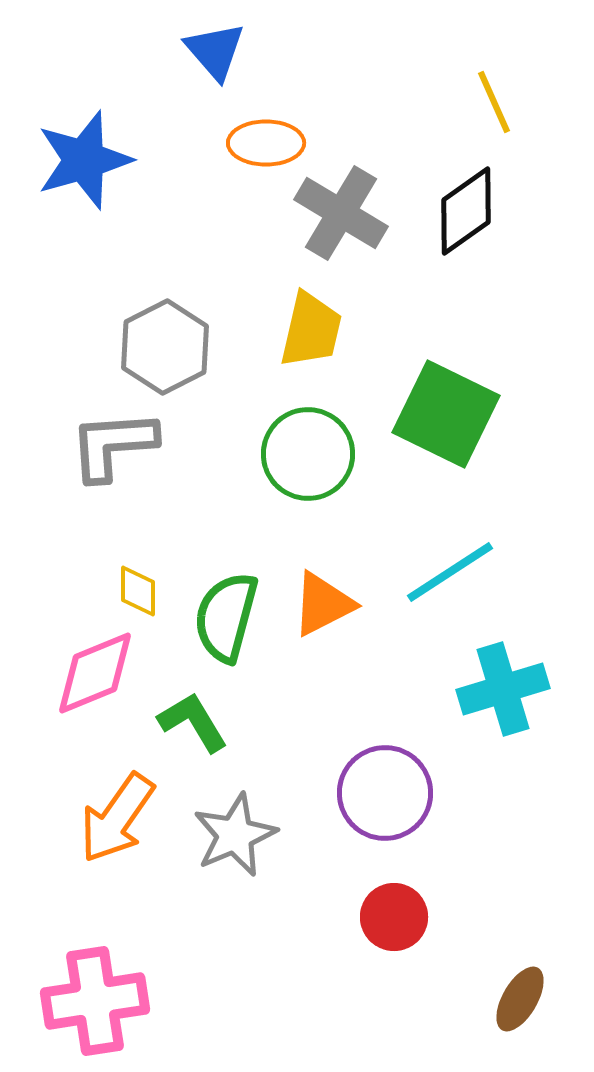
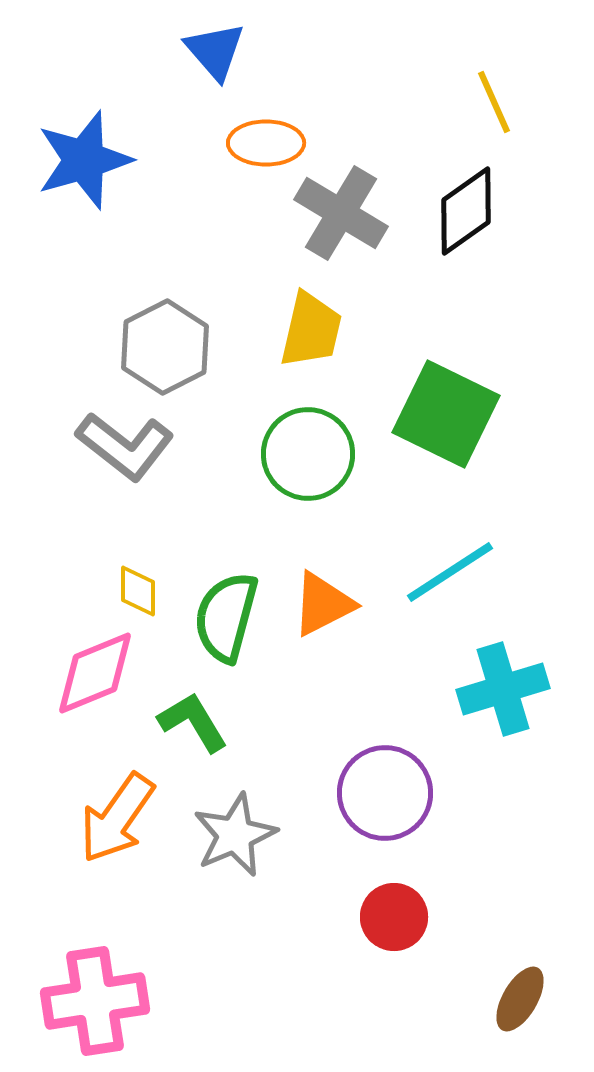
gray L-shape: moved 12 px right, 1 px down; rotated 138 degrees counterclockwise
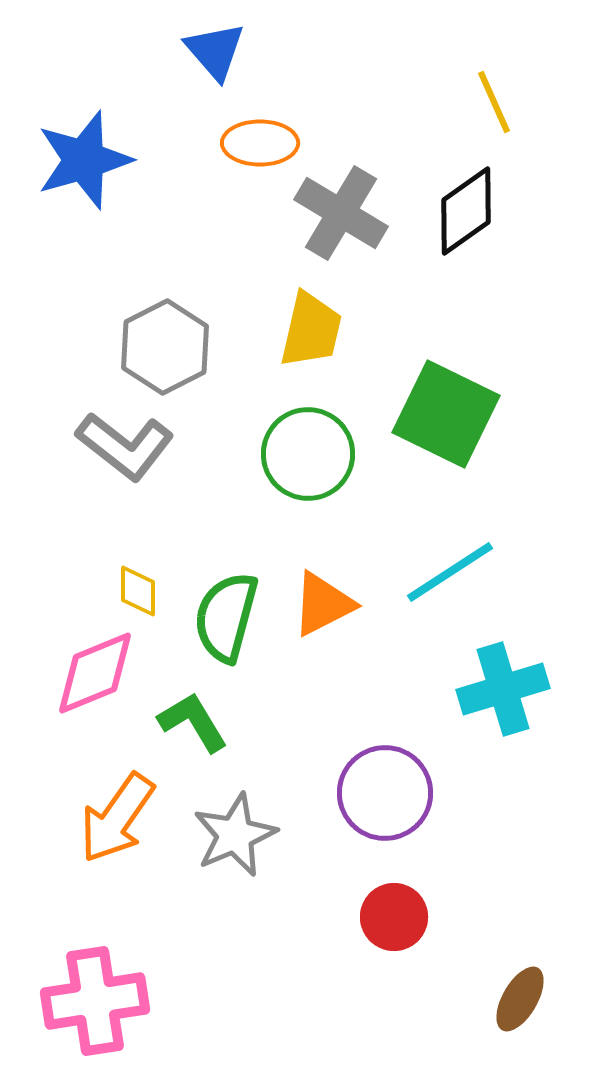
orange ellipse: moved 6 px left
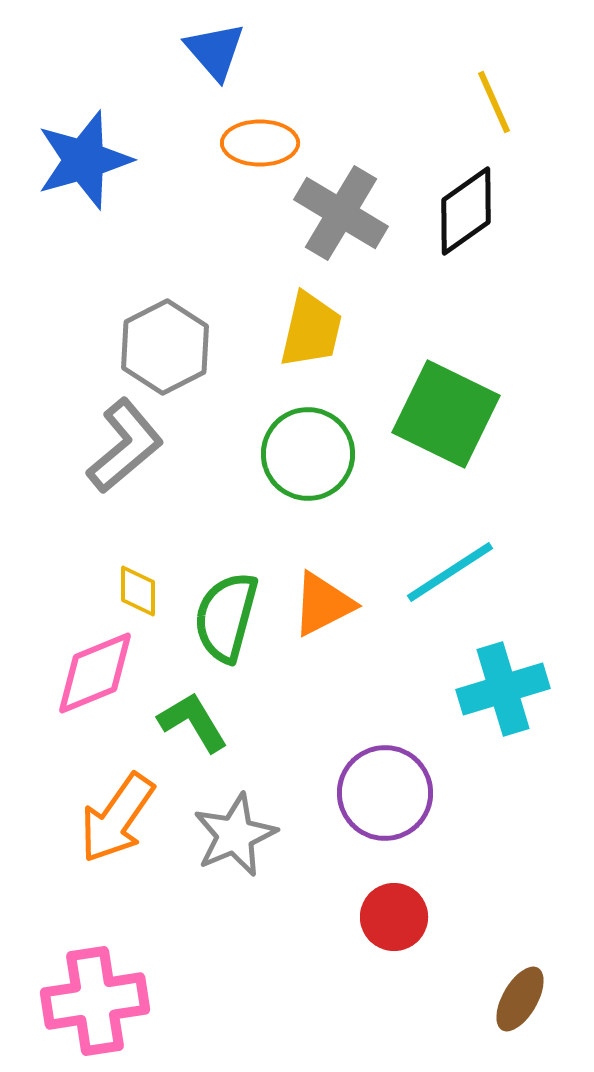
gray L-shape: rotated 78 degrees counterclockwise
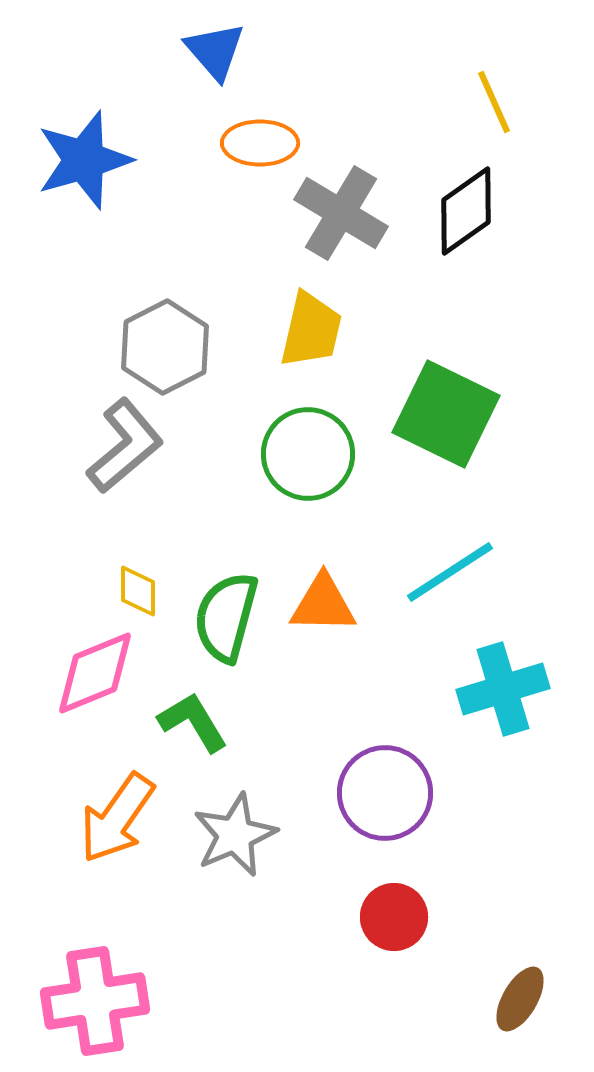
orange triangle: rotated 28 degrees clockwise
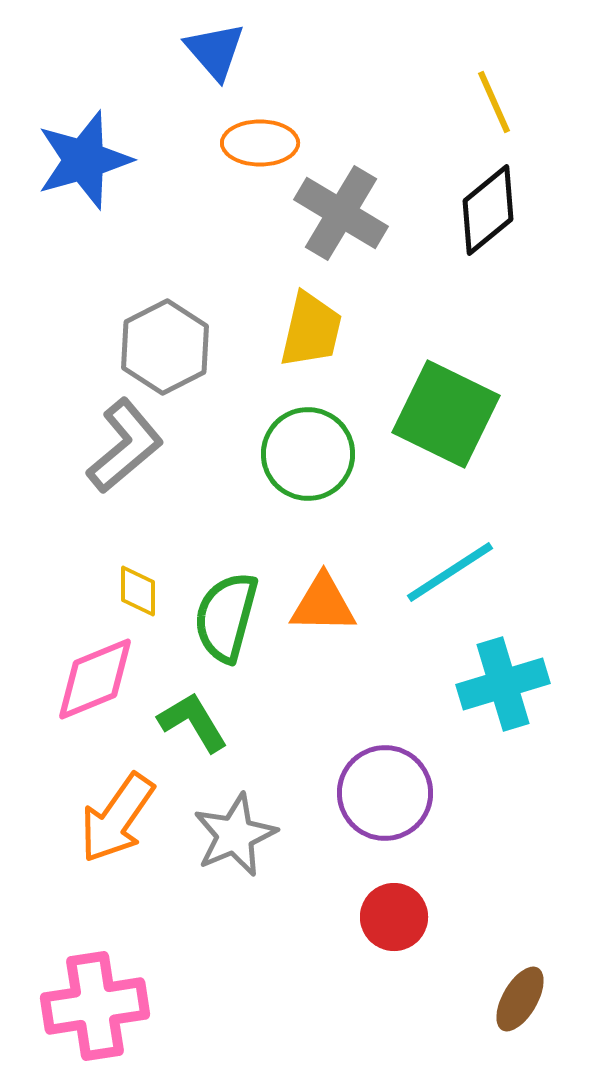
black diamond: moved 22 px right, 1 px up; rotated 4 degrees counterclockwise
pink diamond: moved 6 px down
cyan cross: moved 5 px up
pink cross: moved 5 px down
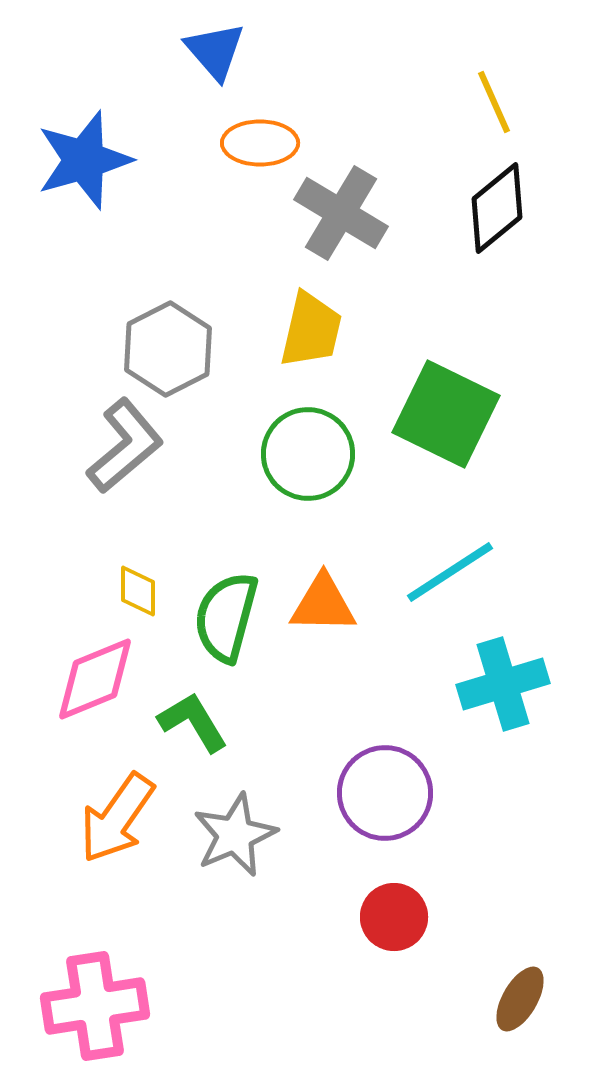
black diamond: moved 9 px right, 2 px up
gray hexagon: moved 3 px right, 2 px down
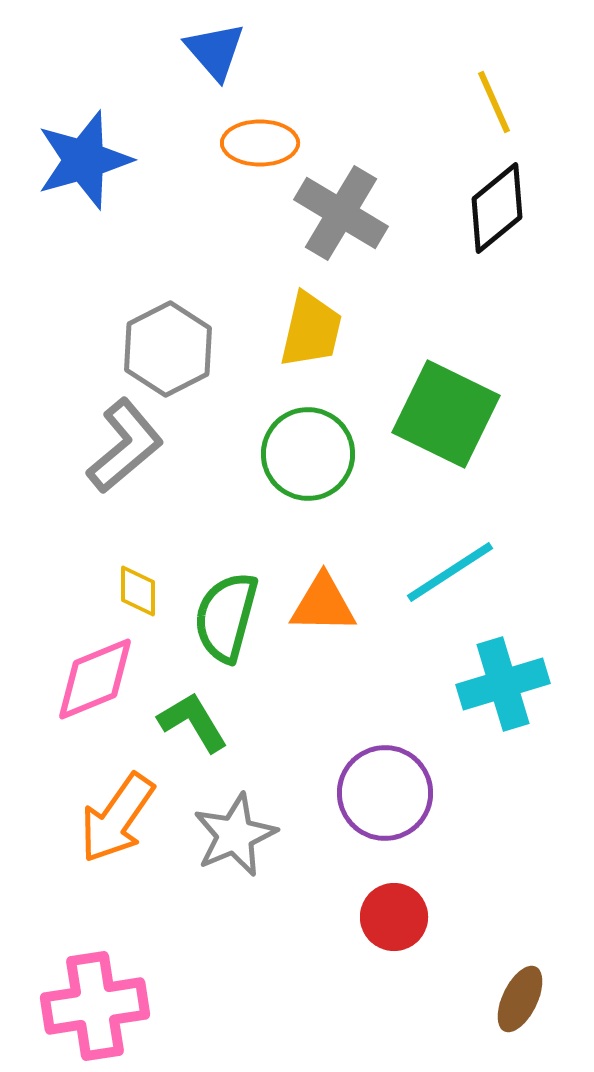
brown ellipse: rotated 4 degrees counterclockwise
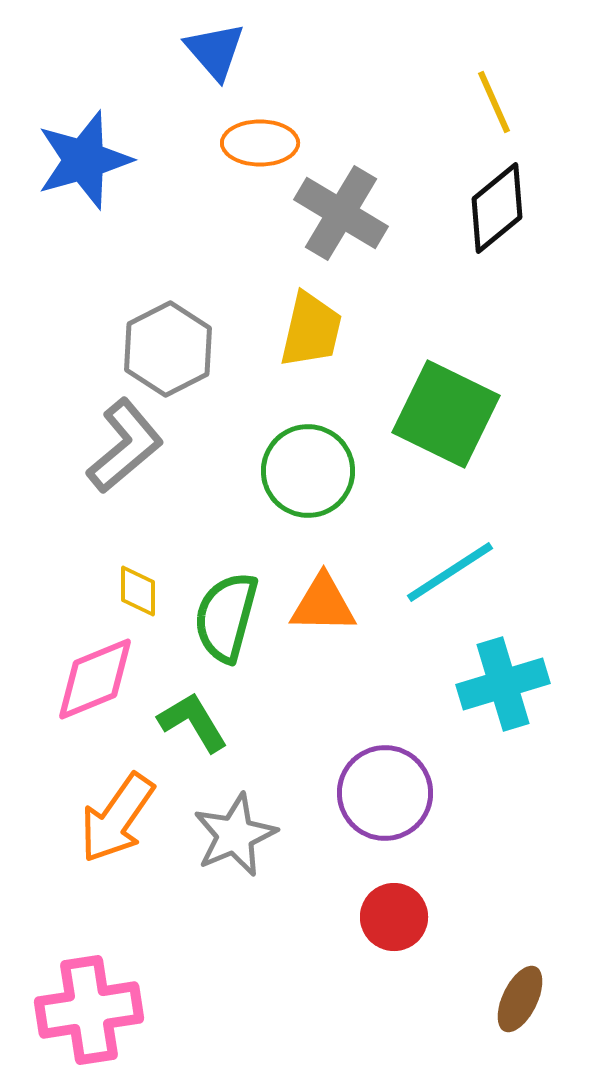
green circle: moved 17 px down
pink cross: moved 6 px left, 4 px down
